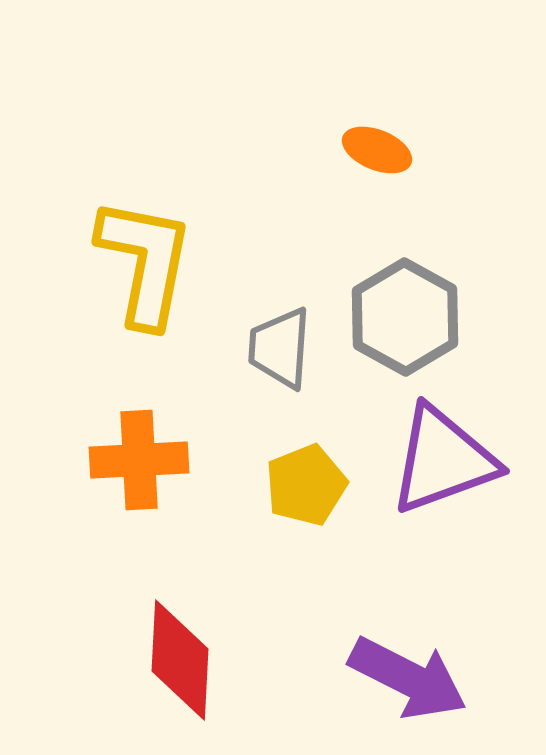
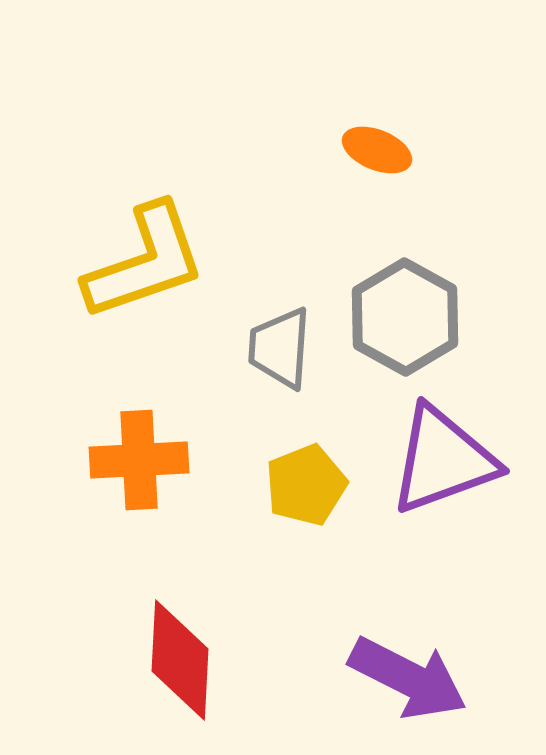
yellow L-shape: rotated 60 degrees clockwise
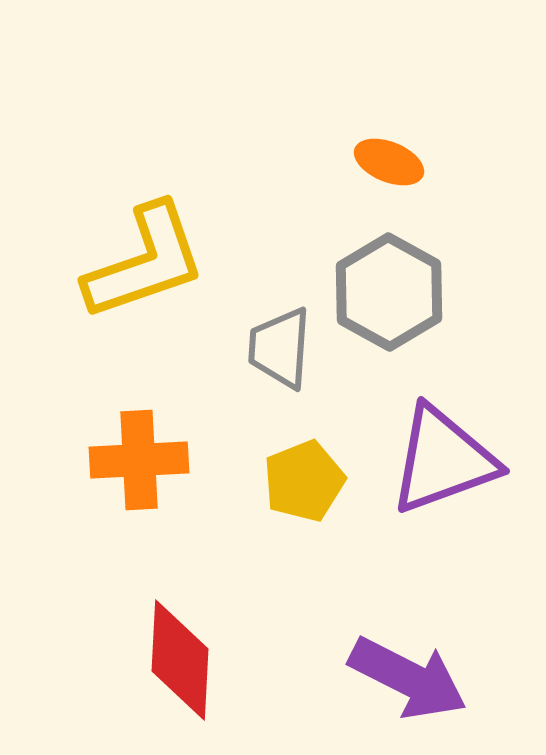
orange ellipse: moved 12 px right, 12 px down
gray hexagon: moved 16 px left, 25 px up
yellow pentagon: moved 2 px left, 4 px up
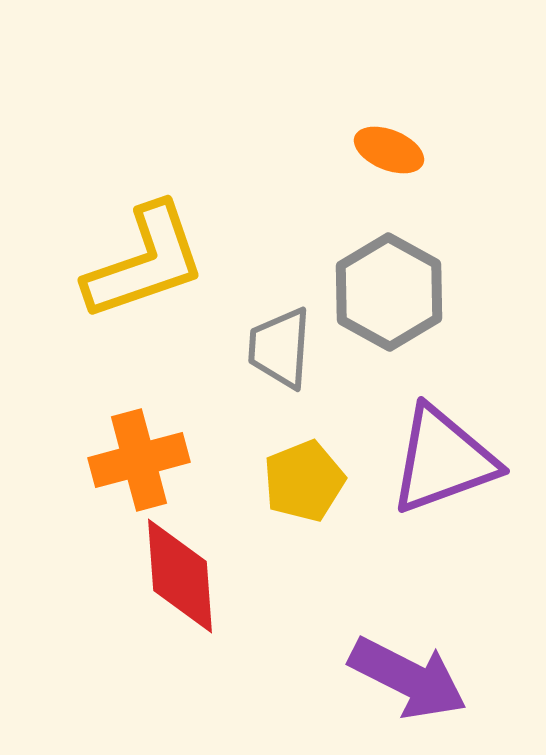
orange ellipse: moved 12 px up
orange cross: rotated 12 degrees counterclockwise
red diamond: moved 84 px up; rotated 7 degrees counterclockwise
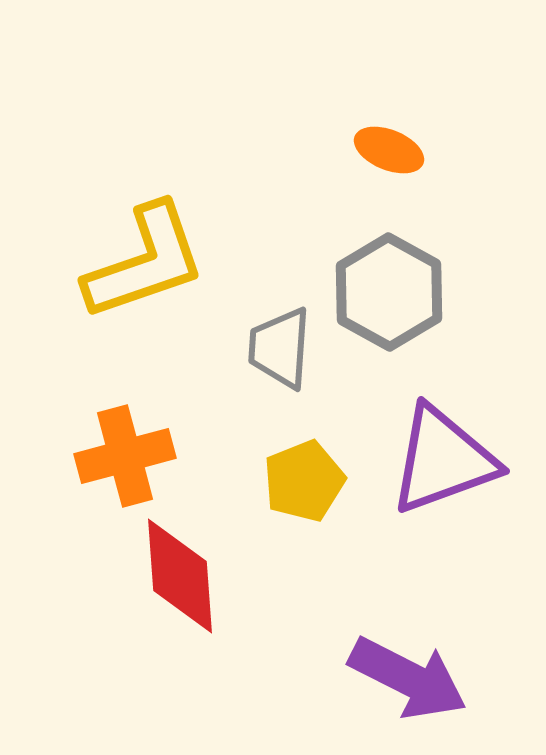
orange cross: moved 14 px left, 4 px up
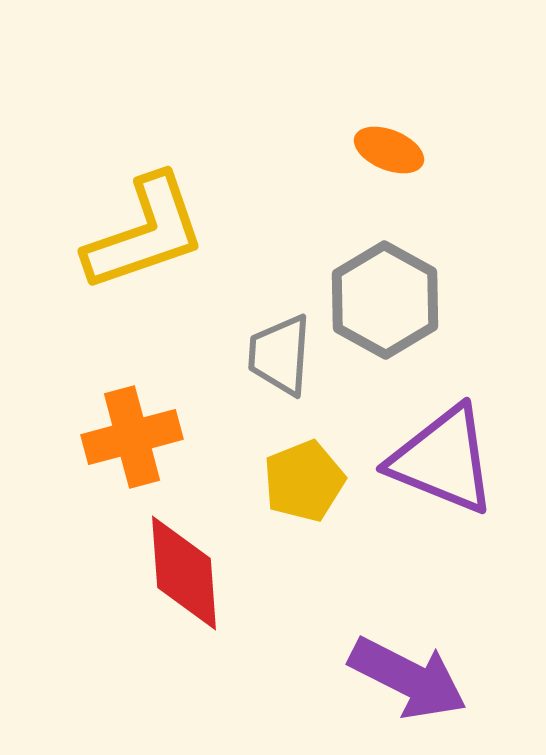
yellow L-shape: moved 29 px up
gray hexagon: moved 4 px left, 8 px down
gray trapezoid: moved 7 px down
orange cross: moved 7 px right, 19 px up
purple triangle: rotated 42 degrees clockwise
red diamond: moved 4 px right, 3 px up
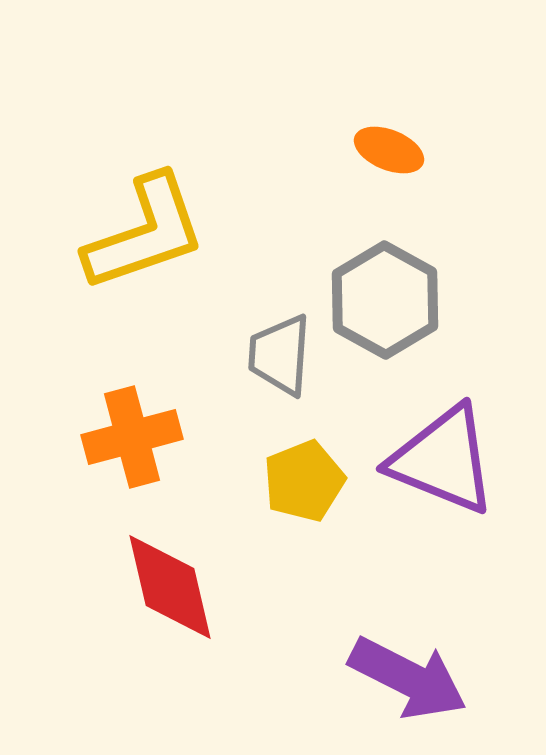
red diamond: moved 14 px left, 14 px down; rotated 9 degrees counterclockwise
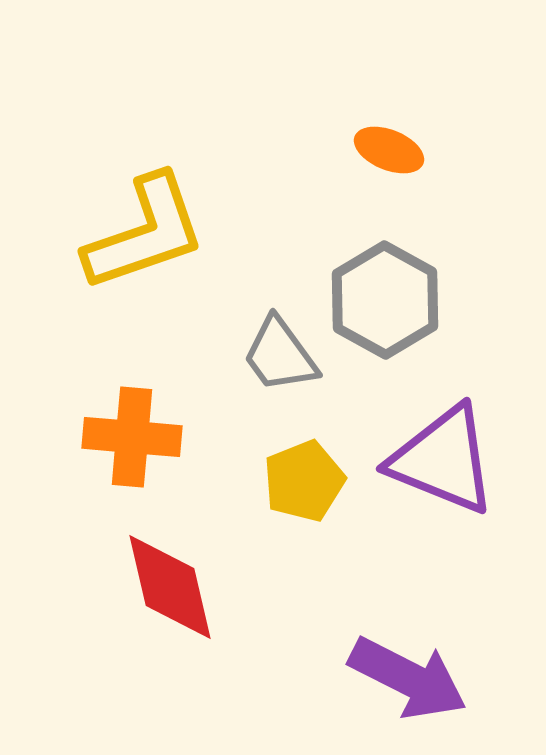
gray trapezoid: rotated 40 degrees counterclockwise
orange cross: rotated 20 degrees clockwise
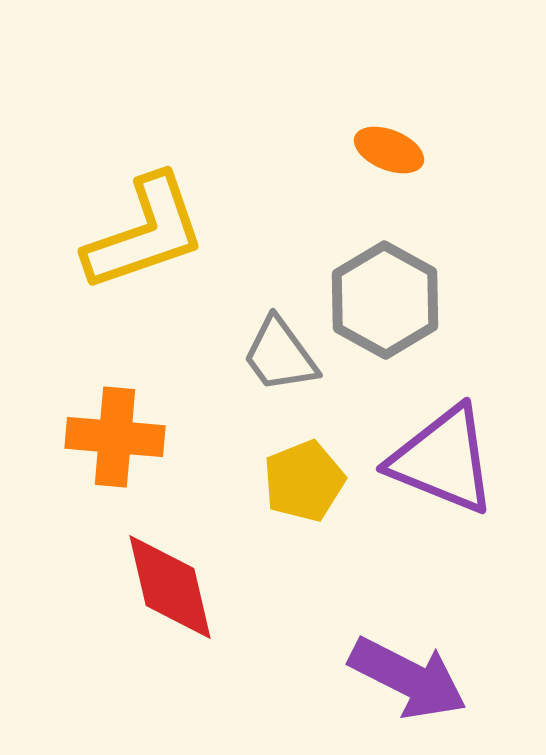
orange cross: moved 17 px left
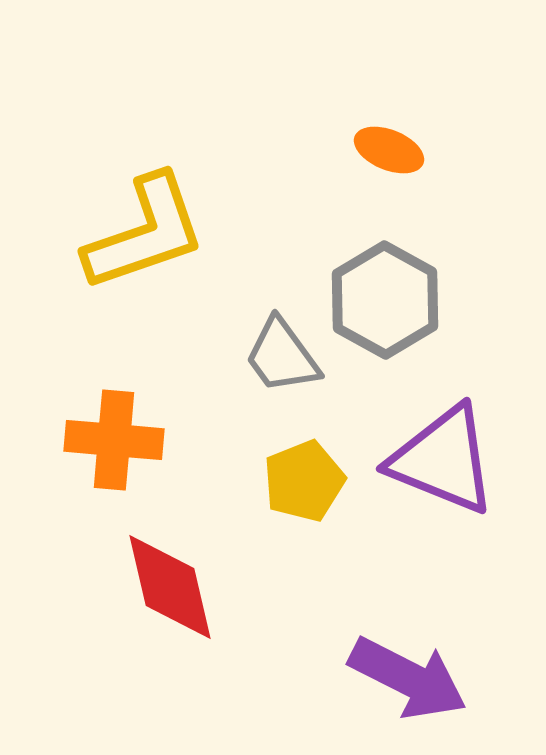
gray trapezoid: moved 2 px right, 1 px down
orange cross: moved 1 px left, 3 px down
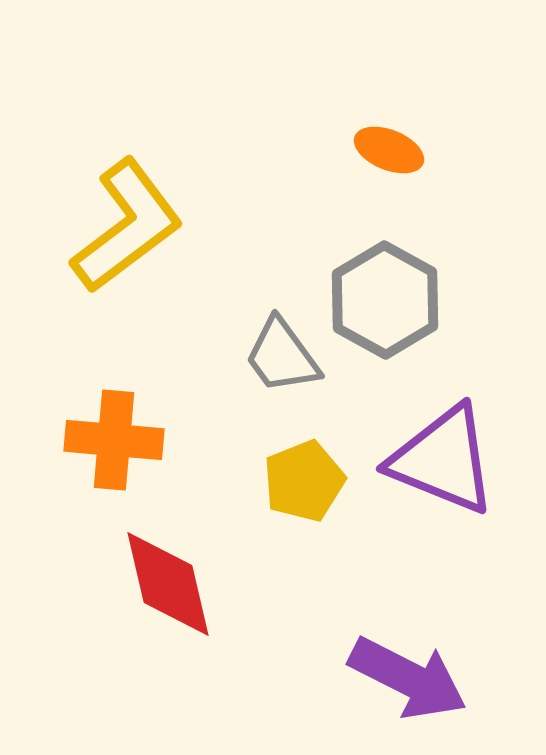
yellow L-shape: moved 18 px left, 7 px up; rotated 18 degrees counterclockwise
red diamond: moved 2 px left, 3 px up
